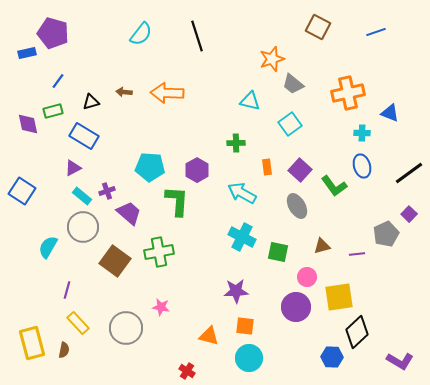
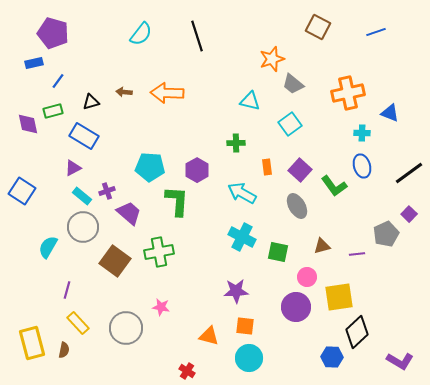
blue rectangle at (27, 53): moved 7 px right, 10 px down
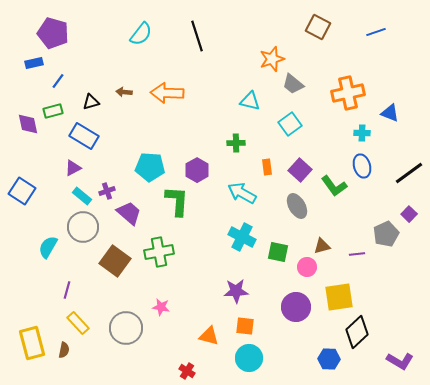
pink circle at (307, 277): moved 10 px up
blue hexagon at (332, 357): moved 3 px left, 2 px down
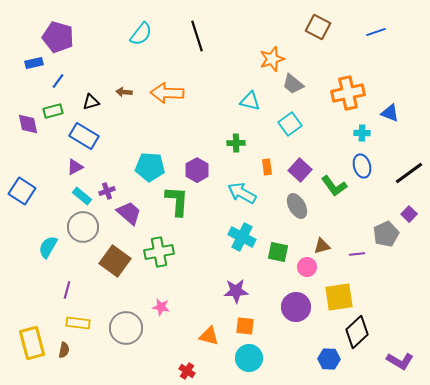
purple pentagon at (53, 33): moved 5 px right, 4 px down
purple triangle at (73, 168): moved 2 px right, 1 px up
yellow rectangle at (78, 323): rotated 40 degrees counterclockwise
